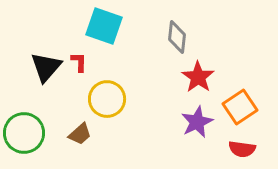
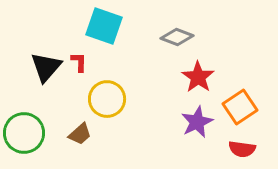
gray diamond: rotated 76 degrees counterclockwise
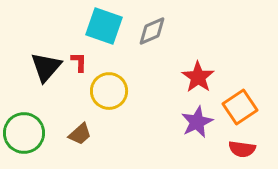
gray diamond: moved 25 px left, 6 px up; rotated 44 degrees counterclockwise
yellow circle: moved 2 px right, 8 px up
